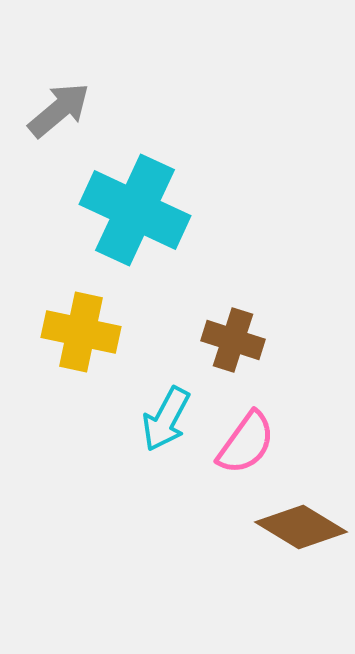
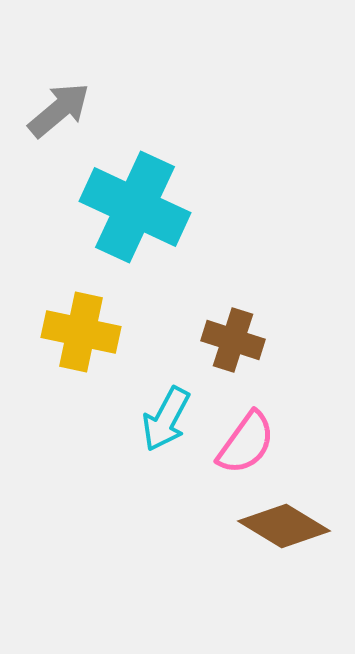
cyan cross: moved 3 px up
brown diamond: moved 17 px left, 1 px up
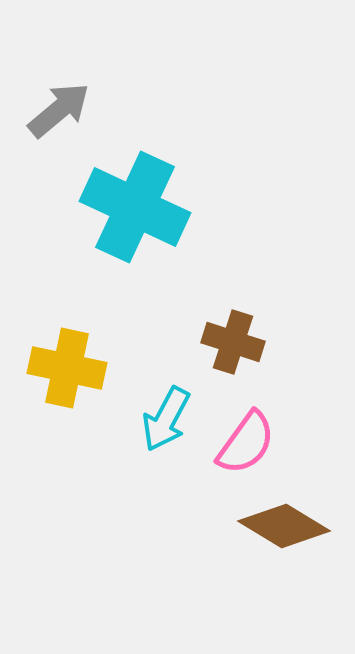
yellow cross: moved 14 px left, 36 px down
brown cross: moved 2 px down
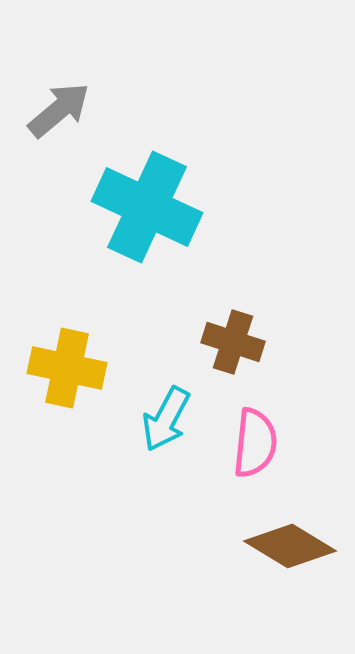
cyan cross: moved 12 px right
pink semicircle: moved 9 px right; rotated 30 degrees counterclockwise
brown diamond: moved 6 px right, 20 px down
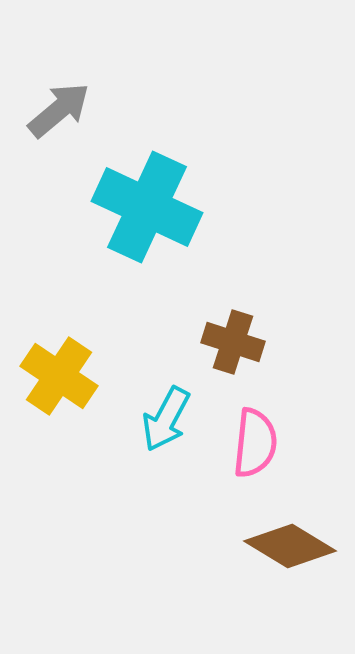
yellow cross: moved 8 px left, 8 px down; rotated 22 degrees clockwise
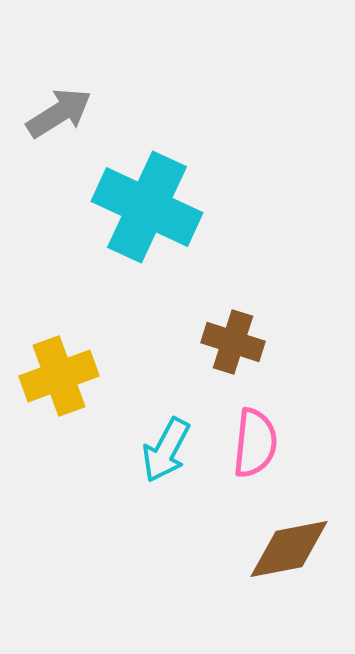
gray arrow: moved 3 px down; rotated 8 degrees clockwise
yellow cross: rotated 36 degrees clockwise
cyan arrow: moved 31 px down
brown diamond: moved 1 px left, 3 px down; rotated 42 degrees counterclockwise
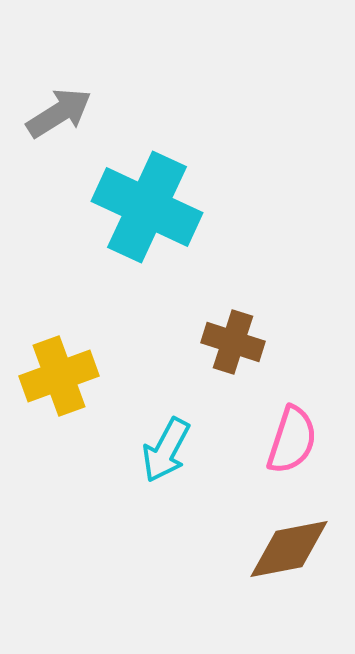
pink semicircle: moved 37 px right, 3 px up; rotated 12 degrees clockwise
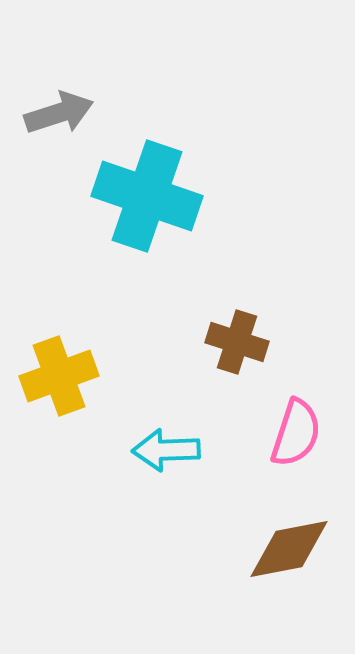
gray arrow: rotated 14 degrees clockwise
cyan cross: moved 11 px up; rotated 6 degrees counterclockwise
brown cross: moved 4 px right
pink semicircle: moved 4 px right, 7 px up
cyan arrow: rotated 60 degrees clockwise
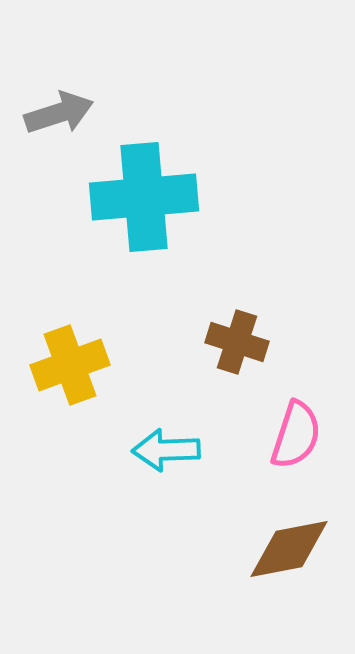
cyan cross: moved 3 px left, 1 px down; rotated 24 degrees counterclockwise
yellow cross: moved 11 px right, 11 px up
pink semicircle: moved 2 px down
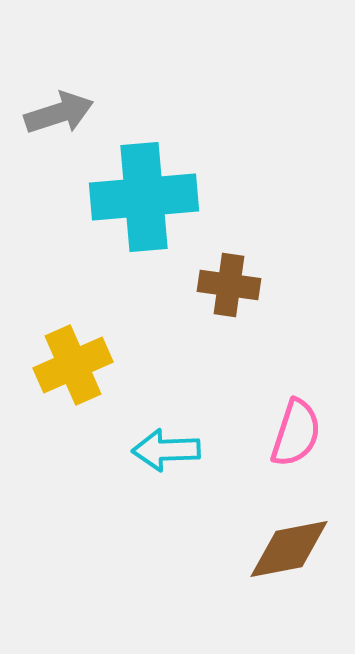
brown cross: moved 8 px left, 57 px up; rotated 10 degrees counterclockwise
yellow cross: moved 3 px right; rotated 4 degrees counterclockwise
pink semicircle: moved 2 px up
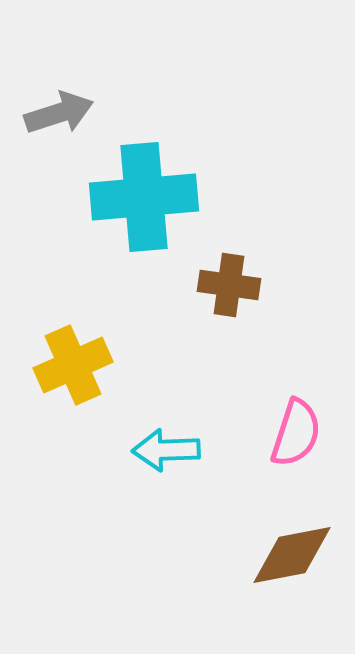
brown diamond: moved 3 px right, 6 px down
